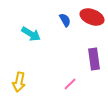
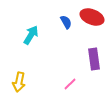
blue semicircle: moved 1 px right, 2 px down
cyan arrow: moved 1 px down; rotated 90 degrees counterclockwise
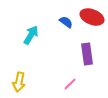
blue semicircle: rotated 24 degrees counterclockwise
purple rectangle: moved 7 px left, 5 px up
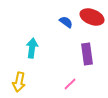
cyan arrow: moved 1 px right, 13 px down; rotated 24 degrees counterclockwise
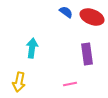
blue semicircle: moved 10 px up
pink line: rotated 32 degrees clockwise
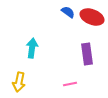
blue semicircle: moved 2 px right
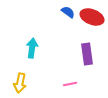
yellow arrow: moved 1 px right, 1 px down
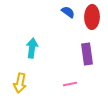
red ellipse: rotated 70 degrees clockwise
